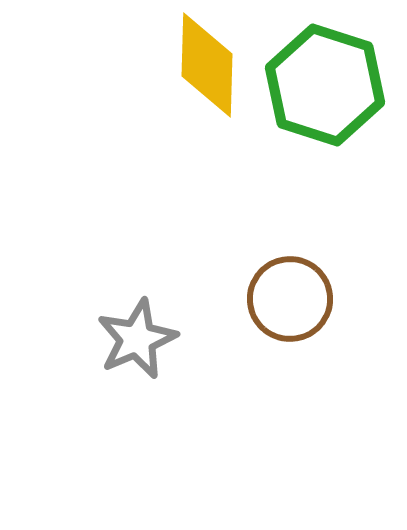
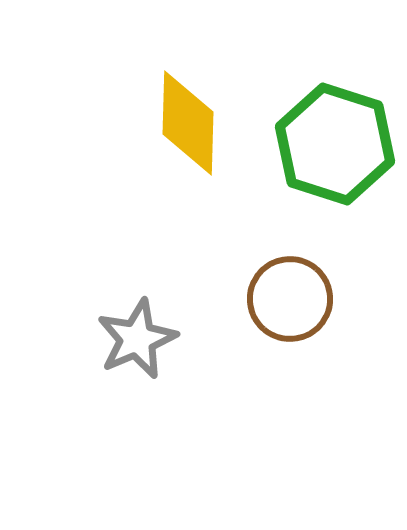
yellow diamond: moved 19 px left, 58 px down
green hexagon: moved 10 px right, 59 px down
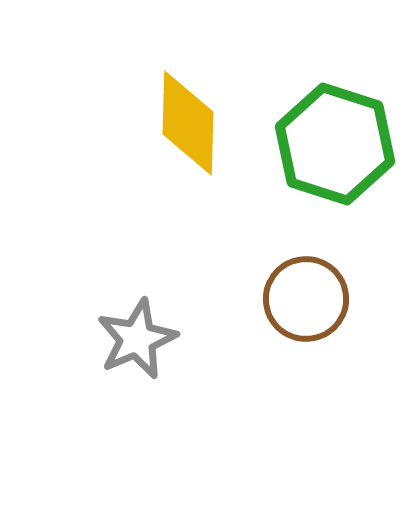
brown circle: moved 16 px right
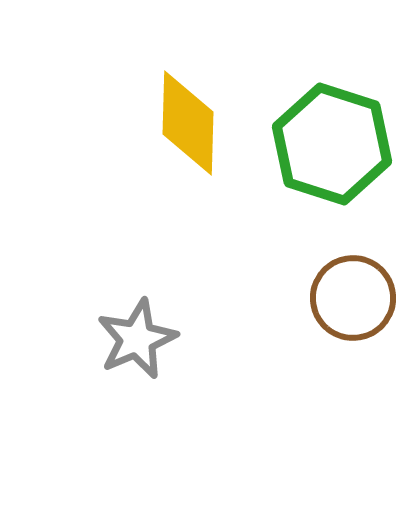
green hexagon: moved 3 px left
brown circle: moved 47 px right, 1 px up
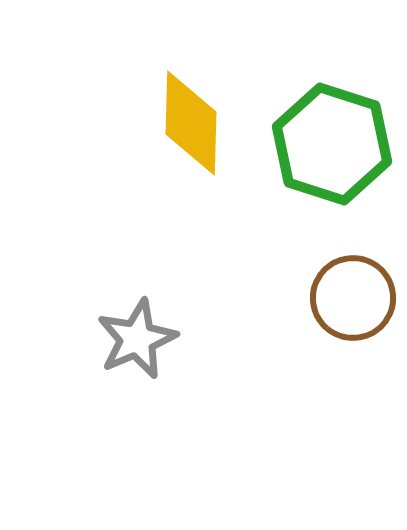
yellow diamond: moved 3 px right
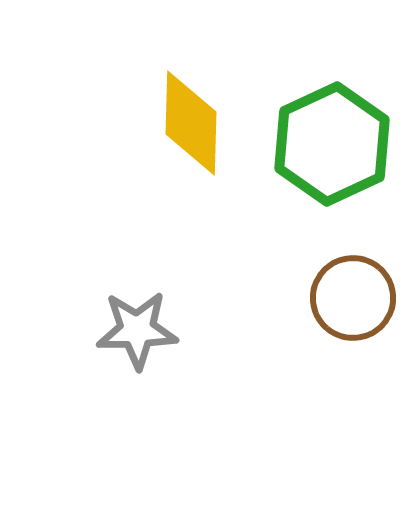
green hexagon: rotated 17 degrees clockwise
gray star: moved 9 px up; rotated 22 degrees clockwise
